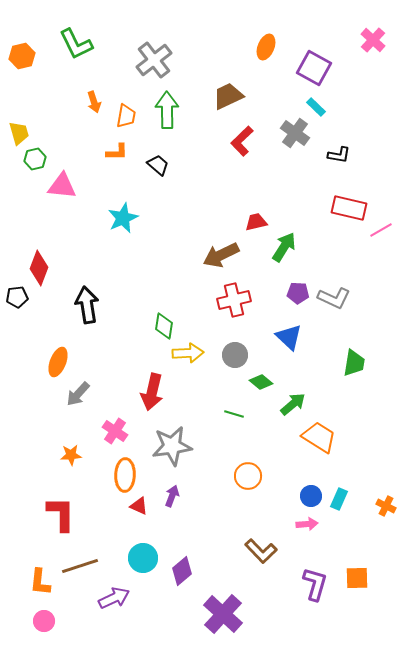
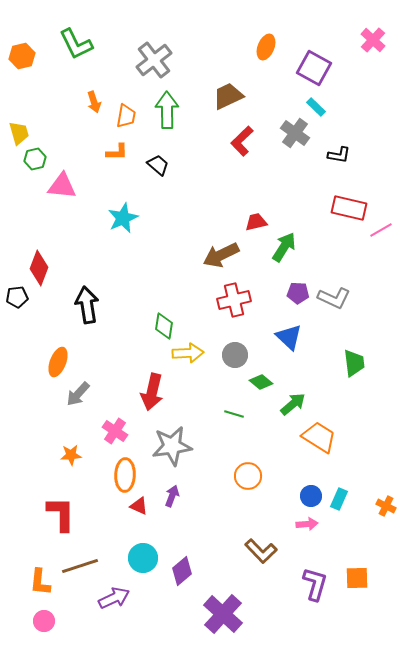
green trapezoid at (354, 363): rotated 16 degrees counterclockwise
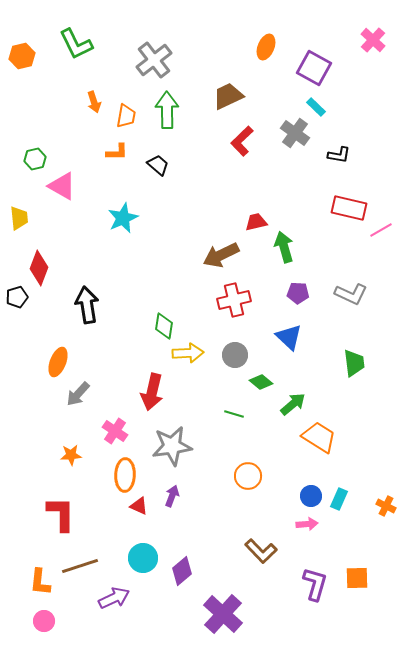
yellow trapezoid at (19, 133): moved 85 px down; rotated 10 degrees clockwise
pink triangle at (62, 186): rotated 24 degrees clockwise
green arrow at (284, 247): rotated 48 degrees counterclockwise
black pentagon at (17, 297): rotated 10 degrees counterclockwise
gray L-shape at (334, 298): moved 17 px right, 4 px up
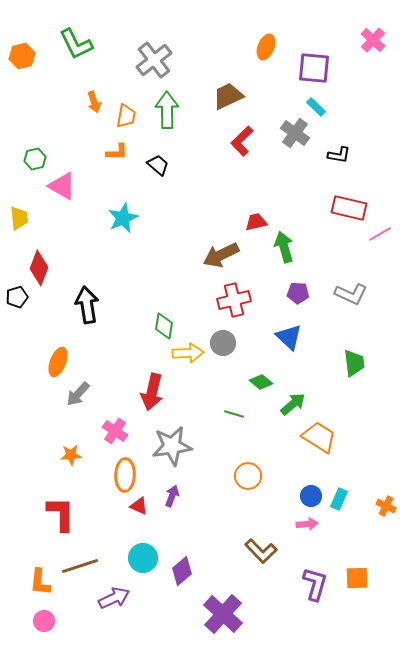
purple square at (314, 68): rotated 24 degrees counterclockwise
pink line at (381, 230): moved 1 px left, 4 px down
gray circle at (235, 355): moved 12 px left, 12 px up
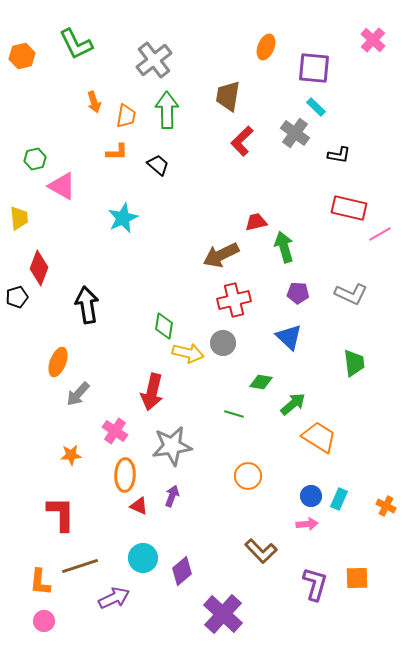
brown trapezoid at (228, 96): rotated 56 degrees counterclockwise
yellow arrow at (188, 353): rotated 16 degrees clockwise
green diamond at (261, 382): rotated 30 degrees counterclockwise
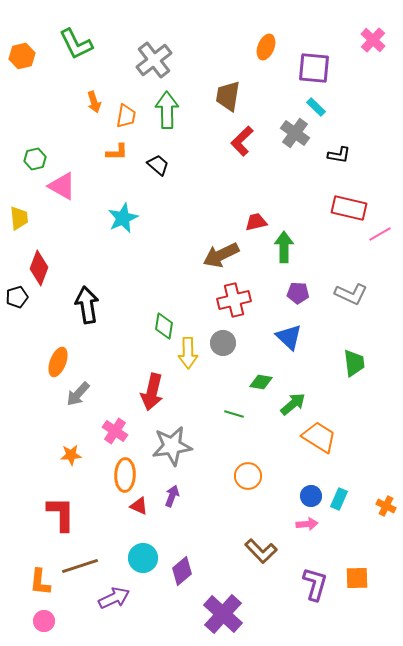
green arrow at (284, 247): rotated 16 degrees clockwise
yellow arrow at (188, 353): rotated 76 degrees clockwise
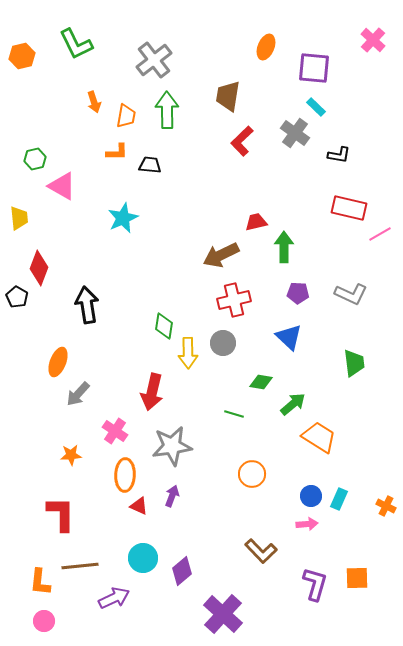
black trapezoid at (158, 165): moved 8 px left; rotated 35 degrees counterclockwise
black pentagon at (17, 297): rotated 25 degrees counterclockwise
orange circle at (248, 476): moved 4 px right, 2 px up
brown line at (80, 566): rotated 12 degrees clockwise
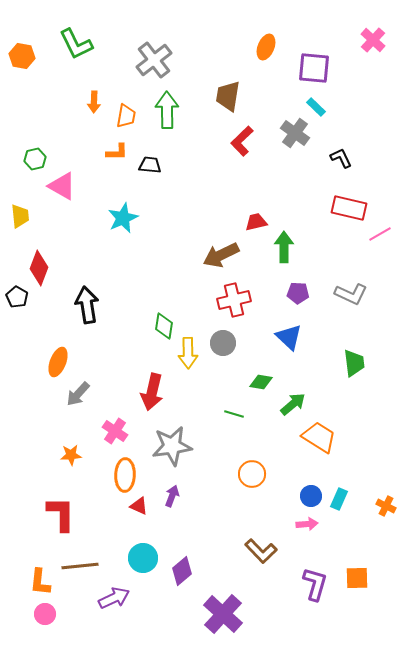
orange hexagon at (22, 56): rotated 25 degrees clockwise
orange arrow at (94, 102): rotated 20 degrees clockwise
black L-shape at (339, 155): moved 2 px right, 3 px down; rotated 125 degrees counterclockwise
yellow trapezoid at (19, 218): moved 1 px right, 2 px up
pink circle at (44, 621): moved 1 px right, 7 px up
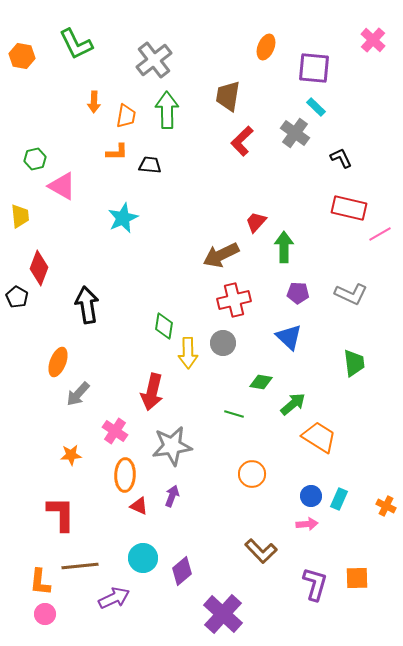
red trapezoid at (256, 222): rotated 35 degrees counterclockwise
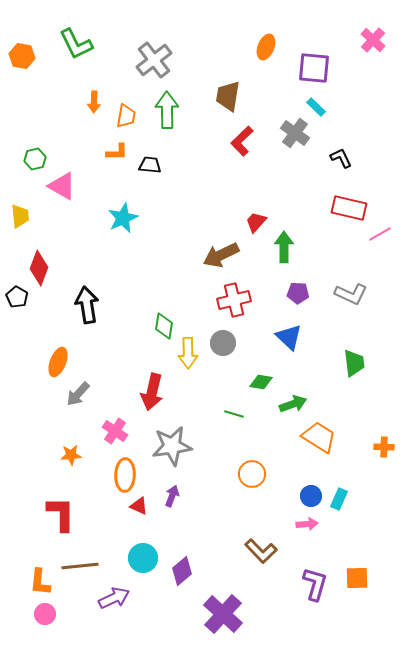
green arrow at (293, 404): rotated 20 degrees clockwise
orange cross at (386, 506): moved 2 px left, 59 px up; rotated 24 degrees counterclockwise
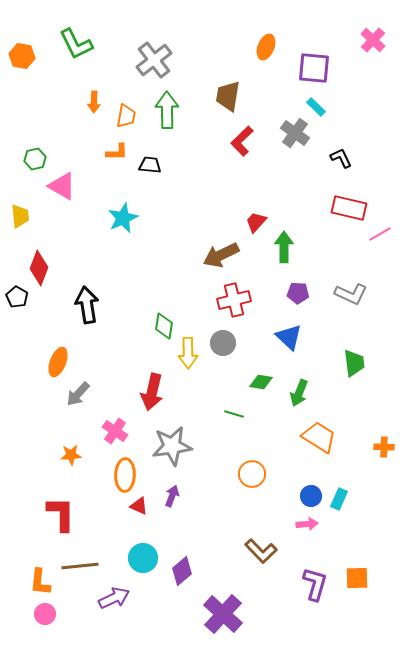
green arrow at (293, 404): moved 6 px right, 11 px up; rotated 132 degrees clockwise
